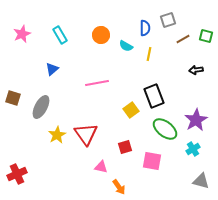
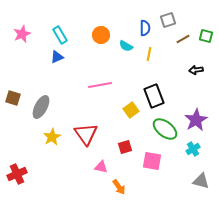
blue triangle: moved 5 px right, 12 px up; rotated 16 degrees clockwise
pink line: moved 3 px right, 2 px down
yellow star: moved 5 px left, 2 px down
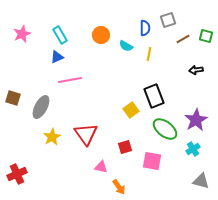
pink line: moved 30 px left, 5 px up
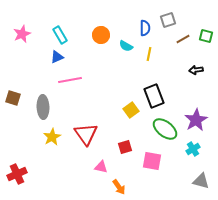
gray ellipse: moved 2 px right; rotated 30 degrees counterclockwise
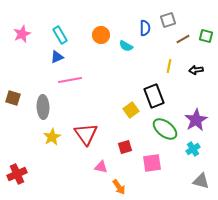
yellow line: moved 20 px right, 12 px down
pink square: moved 2 px down; rotated 18 degrees counterclockwise
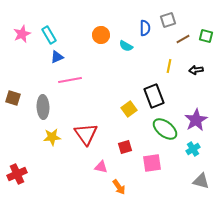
cyan rectangle: moved 11 px left
yellow square: moved 2 px left, 1 px up
yellow star: rotated 24 degrees clockwise
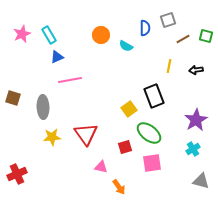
green ellipse: moved 16 px left, 4 px down
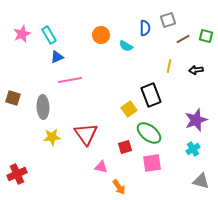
black rectangle: moved 3 px left, 1 px up
purple star: rotated 10 degrees clockwise
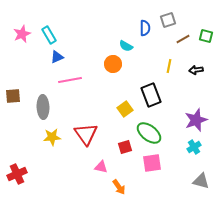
orange circle: moved 12 px right, 29 px down
brown square: moved 2 px up; rotated 21 degrees counterclockwise
yellow square: moved 4 px left
cyan cross: moved 1 px right, 2 px up
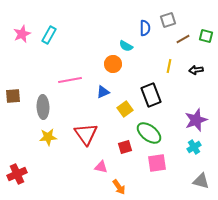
cyan rectangle: rotated 60 degrees clockwise
blue triangle: moved 46 px right, 35 px down
yellow star: moved 4 px left
pink square: moved 5 px right
